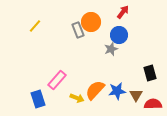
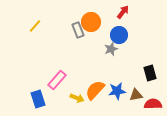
brown triangle: rotated 48 degrees clockwise
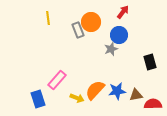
yellow line: moved 13 px right, 8 px up; rotated 48 degrees counterclockwise
black rectangle: moved 11 px up
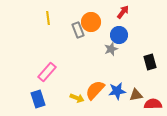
pink rectangle: moved 10 px left, 8 px up
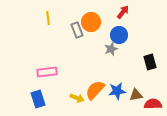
gray rectangle: moved 1 px left
pink rectangle: rotated 42 degrees clockwise
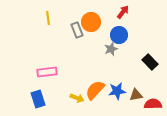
black rectangle: rotated 28 degrees counterclockwise
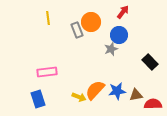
yellow arrow: moved 2 px right, 1 px up
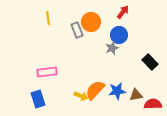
gray star: moved 1 px right, 1 px up
yellow arrow: moved 2 px right, 1 px up
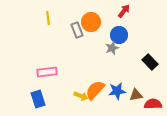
red arrow: moved 1 px right, 1 px up
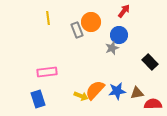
brown triangle: moved 1 px right, 2 px up
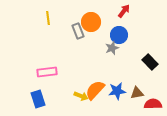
gray rectangle: moved 1 px right, 1 px down
